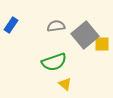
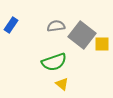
gray square: moved 3 px left; rotated 12 degrees counterclockwise
yellow triangle: moved 3 px left
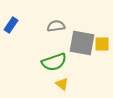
gray square: moved 8 px down; rotated 28 degrees counterclockwise
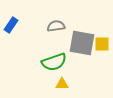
yellow triangle: rotated 40 degrees counterclockwise
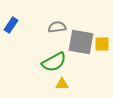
gray semicircle: moved 1 px right, 1 px down
gray square: moved 1 px left, 1 px up
green semicircle: rotated 10 degrees counterclockwise
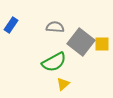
gray semicircle: moved 2 px left; rotated 12 degrees clockwise
gray square: rotated 28 degrees clockwise
yellow triangle: moved 1 px right; rotated 40 degrees counterclockwise
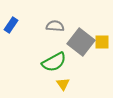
gray semicircle: moved 1 px up
yellow square: moved 2 px up
yellow triangle: rotated 24 degrees counterclockwise
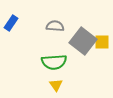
blue rectangle: moved 2 px up
gray square: moved 2 px right, 1 px up
green semicircle: rotated 25 degrees clockwise
yellow triangle: moved 7 px left, 1 px down
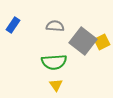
blue rectangle: moved 2 px right, 2 px down
yellow square: rotated 28 degrees counterclockwise
